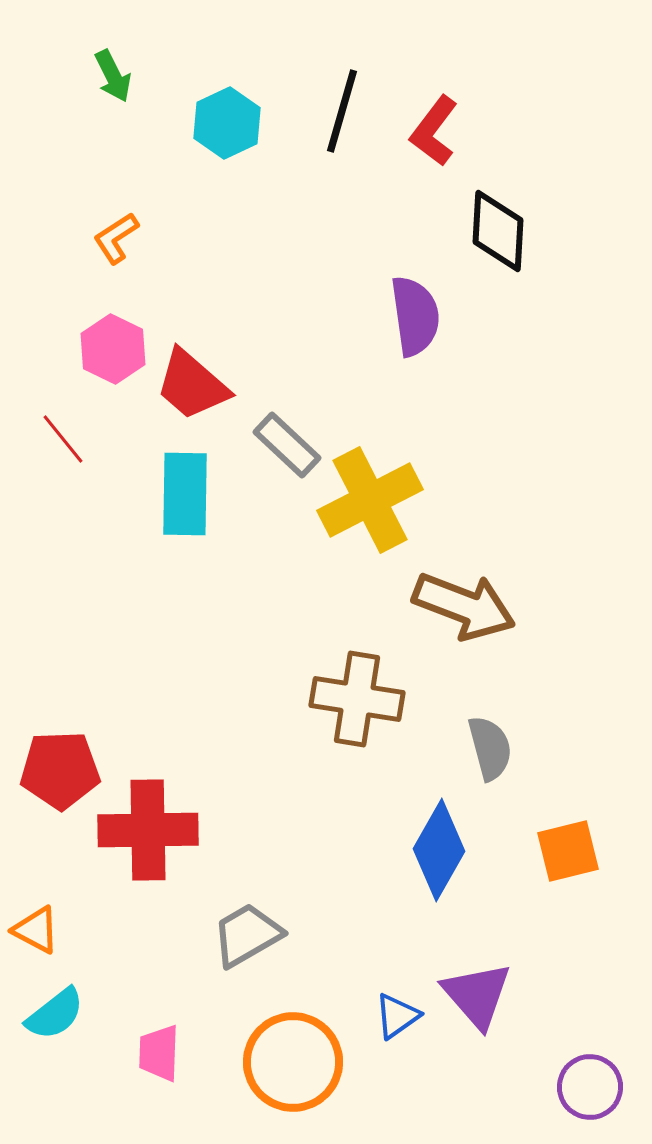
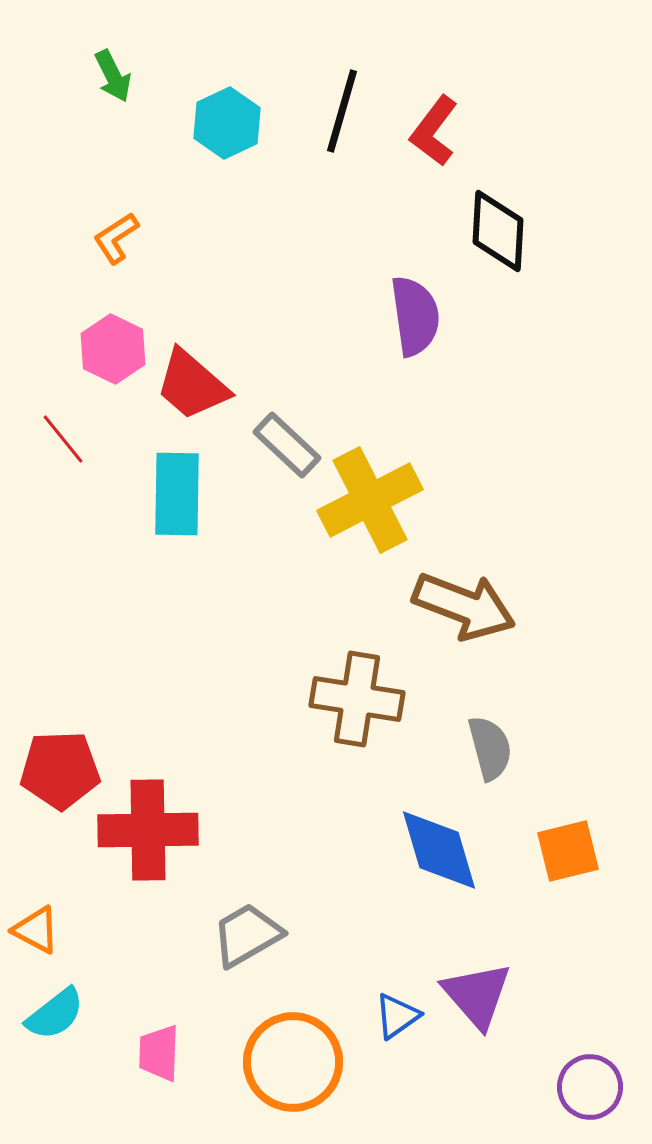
cyan rectangle: moved 8 px left
blue diamond: rotated 46 degrees counterclockwise
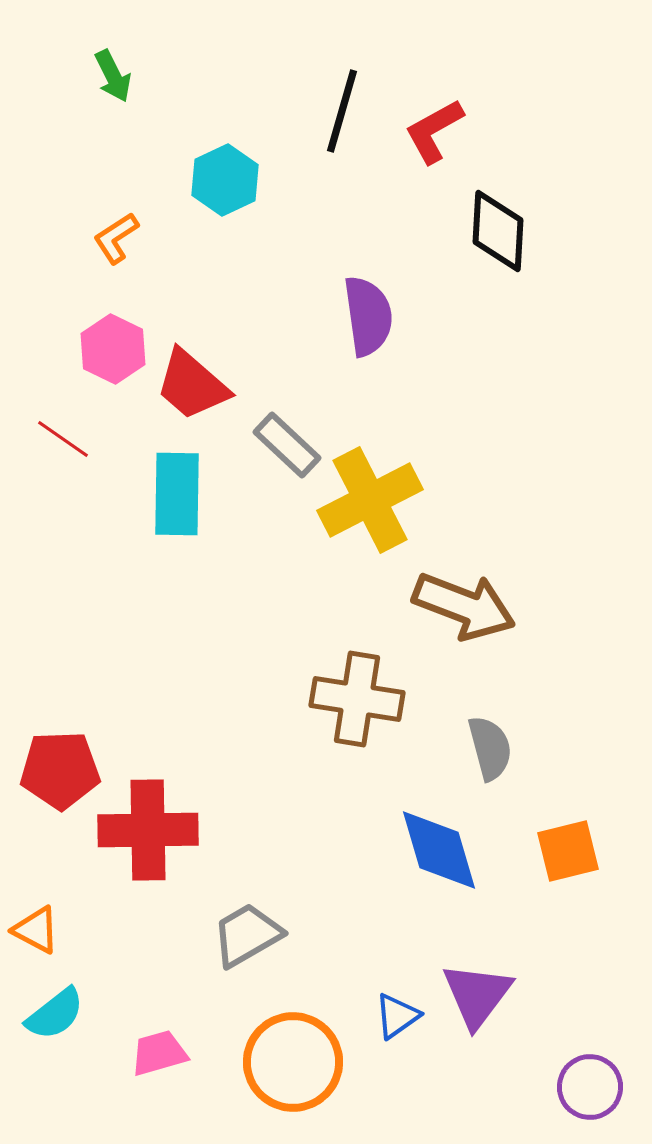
cyan hexagon: moved 2 px left, 57 px down
red L-shape: rotated 24 degrees clockwise
purple semicircle: moved 47 px left
red line: rotated 16 degrees counterclockwise
purple triangle: rotated 18 degrees clockwise
pink trapezoid: rotated 72 degrees clockwise
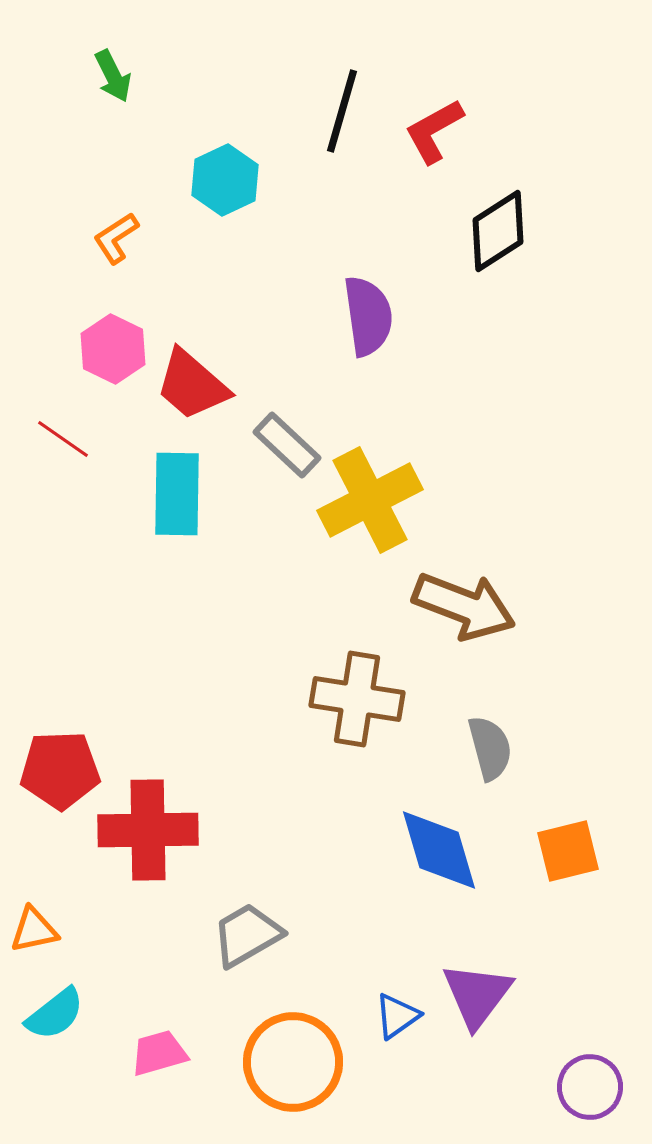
black diamond: rotated 54 degrees clockwise
orange triangle: moved 2 px left; rotated 40 degrees counterclockwise
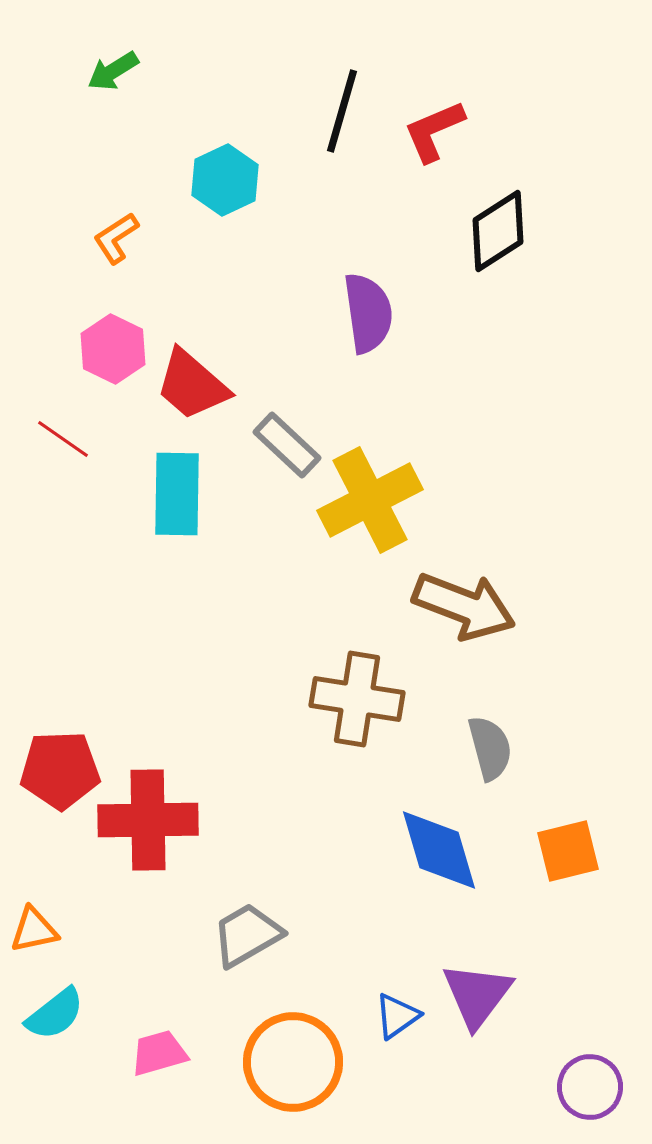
green arrow: moved 5 px up; rotated 84 degrees clockwise
red L-shape: rotated 6 degrees clockwise
purple semicircle: moved 3 px up
red cross: moved 10 px up
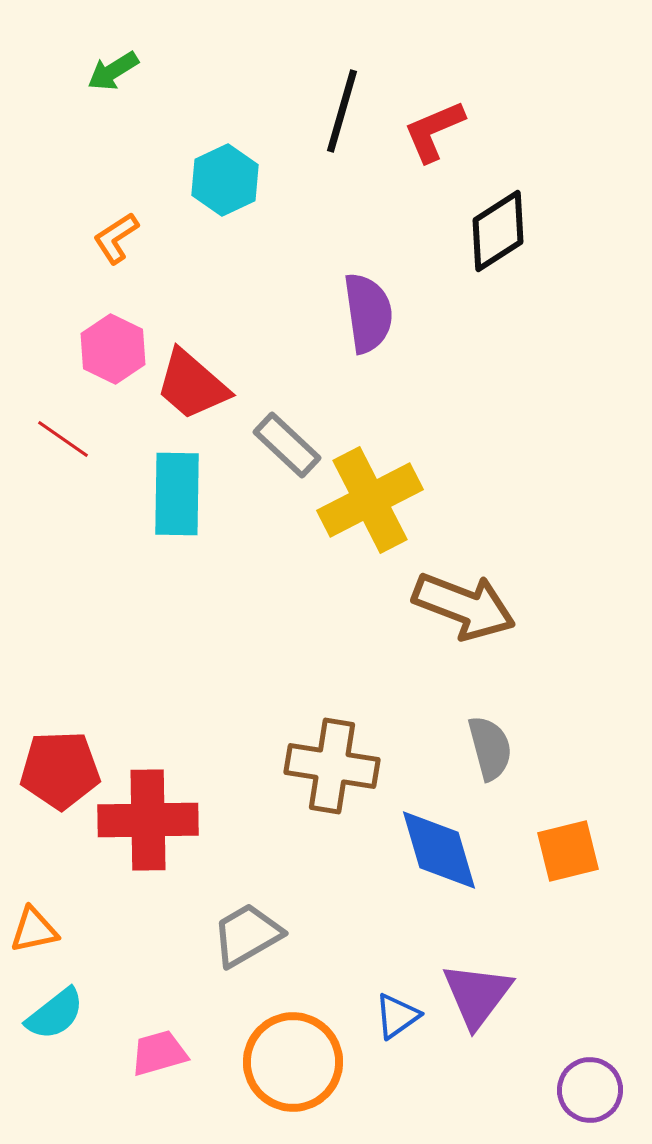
brown cross: moved 25 px left, 67 px down
purple circle: moved 3 px down
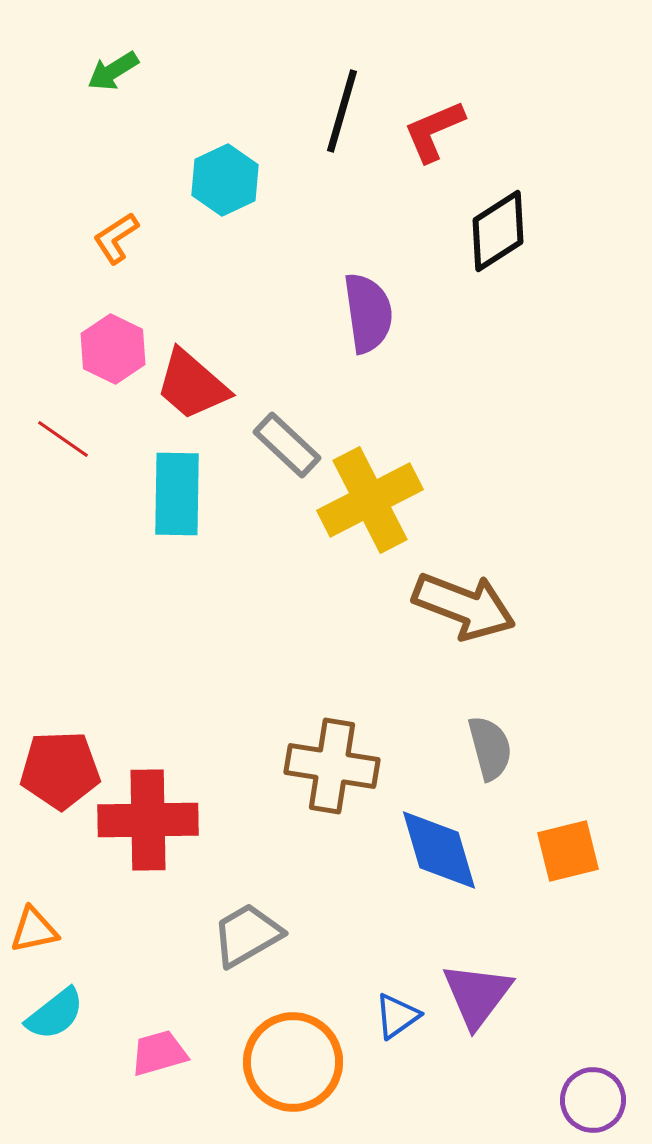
purple circle: moved 3 px right, 10 px down
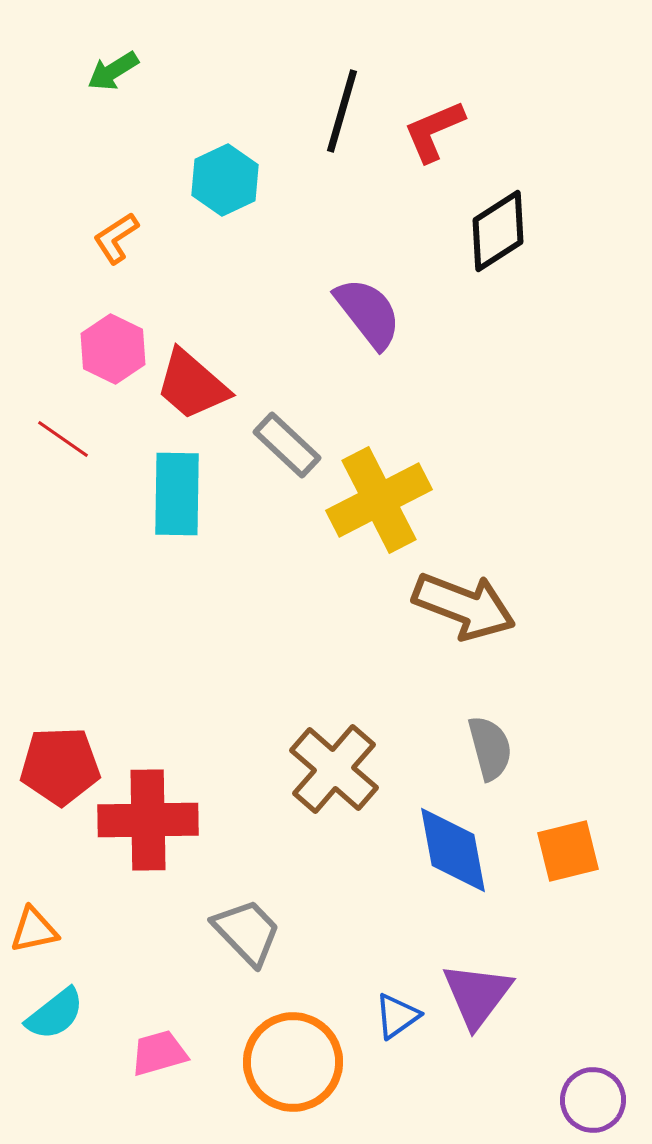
purple semicircle: rotated 30 degrees counterclockwise
yellow cross: moved 9 px right
brown cross: moved 2 px right, 3 px down; rotated 32 degrees clockwise
red pentagon: moved 4 px up
blue diamond: moved 14 px right; rotated 6 degrees clockwise
gray trapezoid: moved 3 px up; rotated 76 degrees clockwise
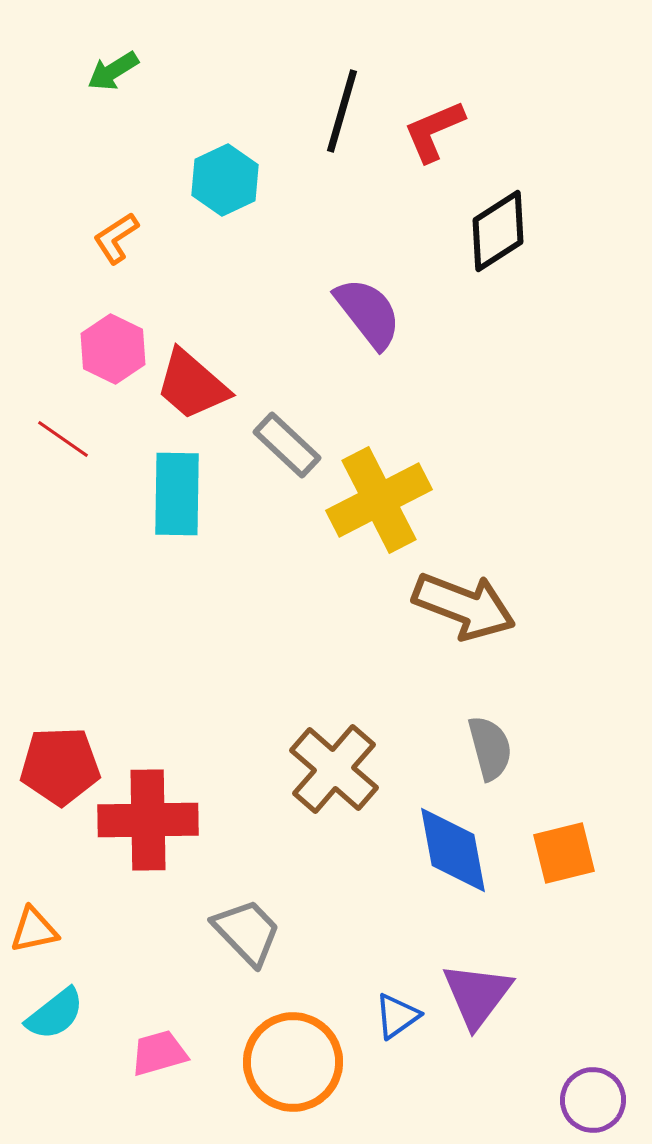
orange square: moved 4 px left, 2 px down
